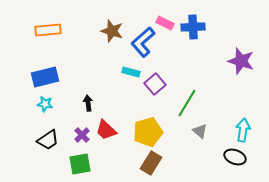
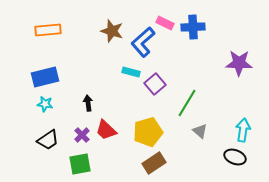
purple star: moved 2 px left, 2 px down; rotated 16 degrees counterclockwise
brown rectangle: moved 3 px right; rotated 25 degrees clockwise
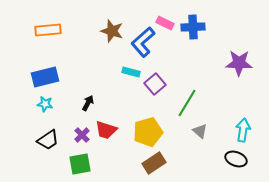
black arrow: rotated 35 degrees clockwise
red trapezoid: rotated 25 degrees counterclockwise
black ellipse: moved 1 px right, 2 px down
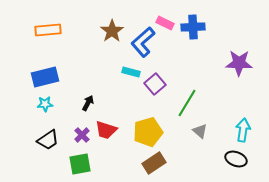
brown star: rotated 20 degrees clockwise
cyan star: rotated 14 degrees counterclockwise
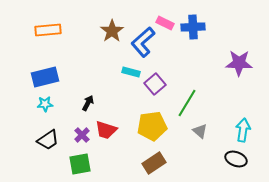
yellow pentagon: moved 4 px right, 6 px up; rotated 8 degrees clockwise
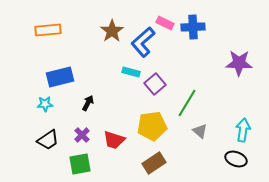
blue rectangle: moved 15 px right
red trapezoid: moved 8 px right, 10 px down
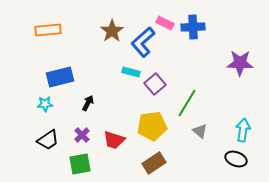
purple star: moved 1 px right
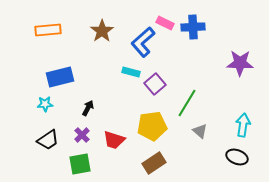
brown star: moved 10 px left
black arrow: moved 5 px down
cyan arrow: moved 5 px up
black ellipse: moved 1 px right, 2 px up
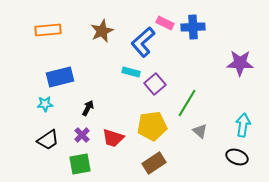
brown star: rotated 10 degrees clockwise
red trapezoid: moved 1 px left, 2 px up
